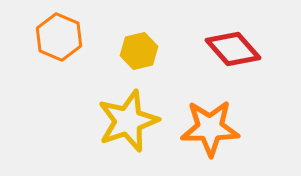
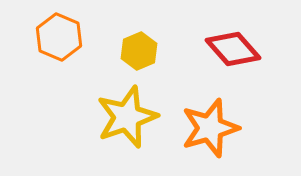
yellow hexagon: rotated 9 degrees counterclockwise
yellow star: moved 1 px left, 4 px up
orange star: rotated 16 degrees counterclockwise
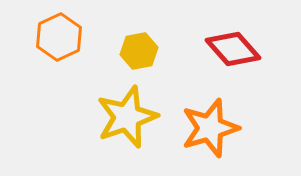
orange hexagon: rotated 12 degrees clockwise
yellow hexagon: rotated 12 degrees clockwise
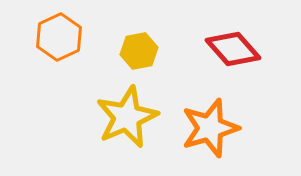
yellow star: rotated 4 degrees counterclockwise
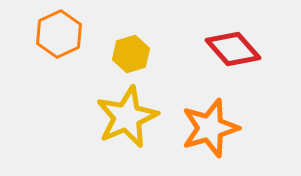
orange hexagon: moved 3 px up
yellow hexagon: moved 8 px left, 3 px down; rotated 6 degrees counterclockwise
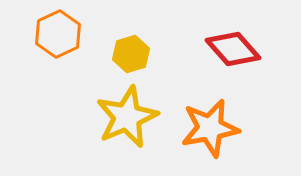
orange hexagon: moved 1 px left
orange star: rotated 6 degrees clockwise
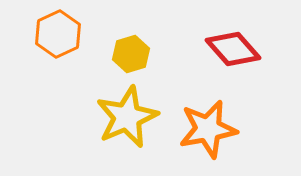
orange star: moved 2 px left, 1 px down
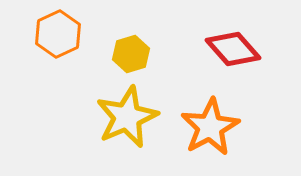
orange star: moved 2 px right, 2 px up; rotated 18 degrees counterclockwise
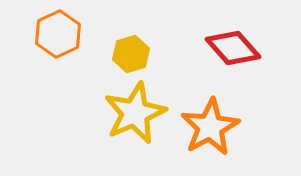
red diamond: moved 1 px up
yellow star: moved 8 px right, 4 px up
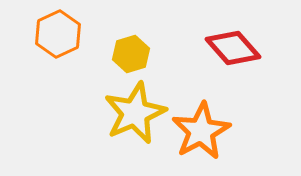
orange star: moved 9 px left, 4 px down
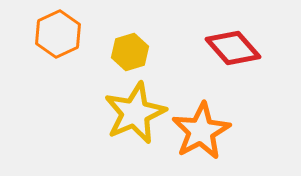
yellow hexagon: moved 1 px left, 2 px up
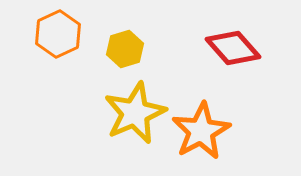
yellow hexagon: moved 5 px left, 3 px up
